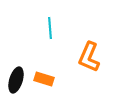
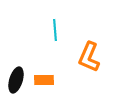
cyan line: moved 5 px right, 2 px down
orange rectangle: moved 1 px down; rotated 18 degrees counterclockwise
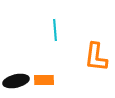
orange L-shape: moved 7 px right; rotated 16 degrees counterclockwise
black ellipse: moved 1 px down; rotated 60 degrees clockwise
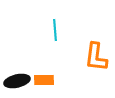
black ellipse: moved 1 px right
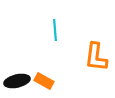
orange rectangle: moved 1 px down; rotated 30 degrees clockwise
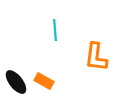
black ellipse: moved 1 px left, 1 px down; rotated 65 degrees clockwise
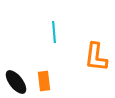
cyan line: moved 1 px left, 2 px down
orange rectangle: rotated 54 degrees clockwise
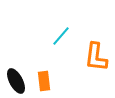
cyan line: moved 7 px right, 4 px down; rotated 45 degrees clockwise
black ellipse: moved 1 px up; rotated 10 degrees clockwise
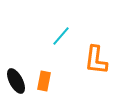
orange L-shape: moved 3 px down
orange rectangle: rotated 18 degrees clockwise
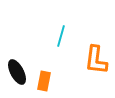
cyan line: rotated 25 degrees counterclockwise
black ellipse: moved 1 px right, 9 px up
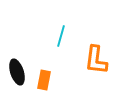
black ellipse: rotated 10 degrees clockwise
orange rectangle: moved 1 px up
